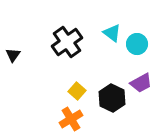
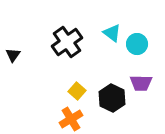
purple trapezoid: rotated 30 degrees clockwise
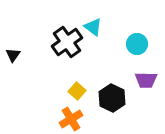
cyan triangle: moved 19 px left, 6 px up
purple trapezoid: moved 5 px right, 3 px up
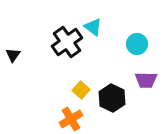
yellow square: moved 4 px right, 1 px up
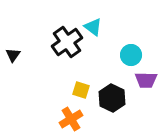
cyan circle: moved 6 px left, 11 px down
yellow square: rotated 24 degrees counterclockwise
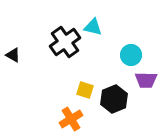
cyan triangle: rotated 24 degrees counterclockwise
black cross: moved 2 px left
black triangle: rotated 35 degrees counterclockwise
yellow square: moved 4 px right
black hexagon: moved 2 px right, 1 px down; rotated 12 degrees clockwise
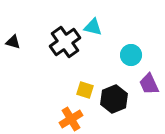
black triangle: moved 13 px up; rotated 14 degrees counterclockwise
purple trapezoid: moved 3 px right, 4 px down; rotated 65 degrees clockwise
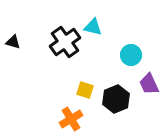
black hexagon: moved 2 px right
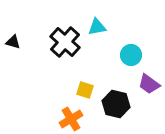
cyan triangle: moved 4 px right; rotated 24 degrees counterclockwise
black cross: rotated 12 degrees counterclockwise
purple trapezoid: rotated 30 degrees counterclockwise
black hexagon: moved 5 px down; rotated 24 degrees counterclockwise
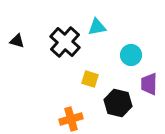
black triangle: moved 4 px right, 1 px up
purple trapezoid: rotated 55 degrees clockwise
yellow square: moved 5 px right, 11 px up
black hexagon: moved 2 px right, 1 px up
orange cross: rotated 15 degrees clockwise
